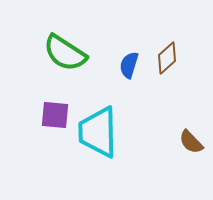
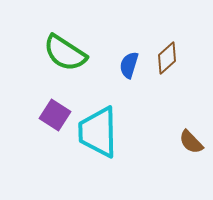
purple square: rotated 28 degrees clockwise
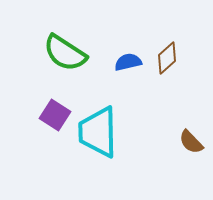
blue semicircle: moved 1 px left, 3 px up; rotated 60 degrees clockwise
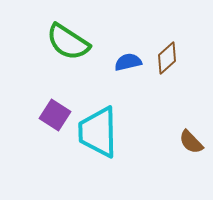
green semicircle: moved 3 px right, 11 px up
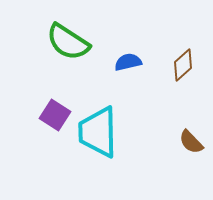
brown diamond: moved 16 px right, 7 px down
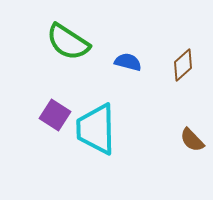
blue semicircle: rotated 28 degrees clockwise
cyan trapezoid: moved 2 px left, 3 px up
brown semicircle: moved 1 px right, 2 px up
